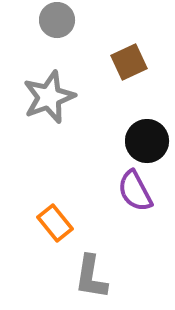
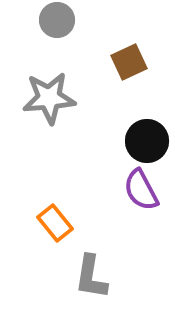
gray star: moved 1 px down; rotated 16 degrees clockwise
purple semicircle: moved 6 px right, 1 px up
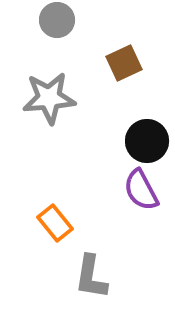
brown square: moved 5 px left, 1 px down
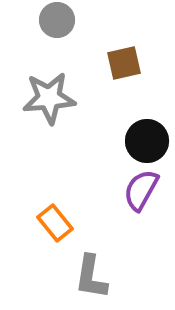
brown square: rotated 12 degrees clockwise
purple semicircle: rotated 57 degrees clockwise
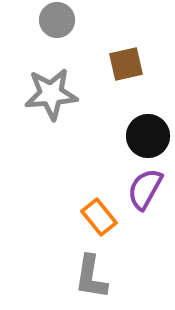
brown square: moved 2 px right, 1 px down
gray star: moved 2 px right, 4 px up
black circle: moved 1 px right, 5 px up
purple semicircle: moved 4 px right, 1 px up
orange rectangle: moved 44 px right, 6 px up
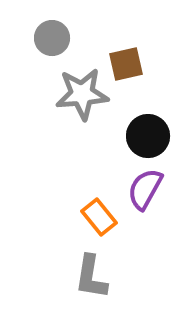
gray circle: moved 5 px left, 18 px down
gray star: moved 31 px right
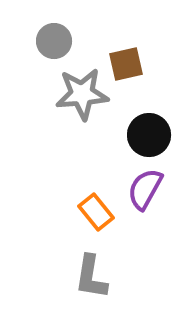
gray circle: moved 2 px right, 3 px down
black circle: moved 1 px right, 1 px up
orange rectangle: moved 3 px left, 5 px up
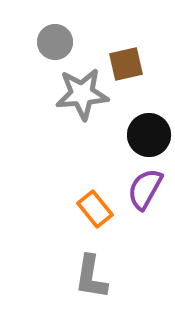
gray circle: moved 1 px right, 1 px down
orange rectangle: moved 1 px left, 3 px up
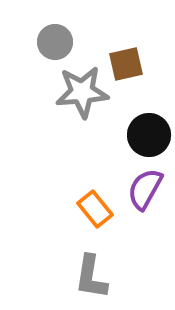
gray star: moved 2 px up
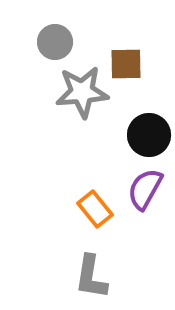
brown square: rotated 12 degrees clockwise
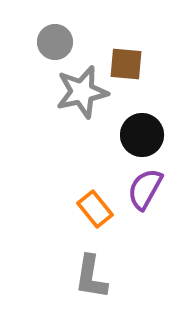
brown square: rotated 6 degrees clockwise
gray star: rotated 8 degrees counterclockwise
black circle: moved 7 px left
